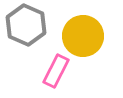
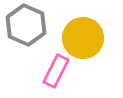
yellow circle: moved 2 px down
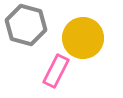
gray hexagon: rotated 9 degrees counterclockwise
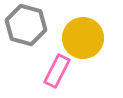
pink rectangle: moved 1 px right
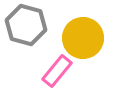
pink rectangle: rotated 12 degrees clockwise
